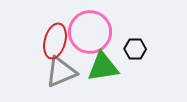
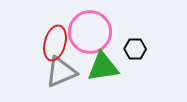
red ellipse: moved 2 px down
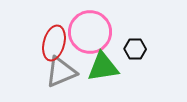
red ellipse: moved 1 px left
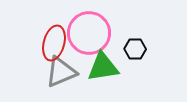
pink circle: moved 1 px left, 1 px down
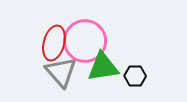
pink circle: moved 4 px left, 8 px down
black hexagon: moved 27 px down
gray triangle: rotated 48 degrees counterclockwise
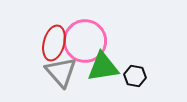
black hexagon: rotated 10 degrees clockwise
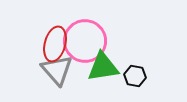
red ellipse: moved 1 px right, 1 px down
gray triangle: moved 4 px left, 2 px up
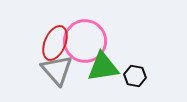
red ellipse: moved 1 px up; rotated 8 degrees clockwise
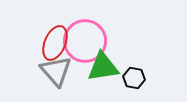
gray triangle: moved 1 px left, 1 px down
black hexagon: moved 1 px left, 2 px down
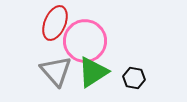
red ellipse: moved 20 px up
green triangle: moved 10 px left, 5 px down; rotated 24 degrees counterclockwise
